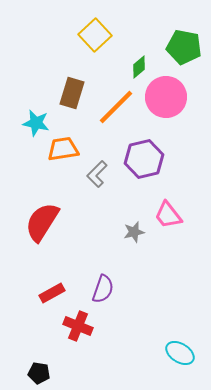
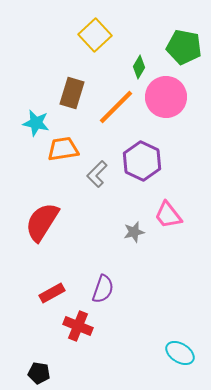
green diamond: rotated 20 degrees counterclockwise
purple hexagon: moved 2 px left, 2 px down; rotated 21 degrees counterclockwise
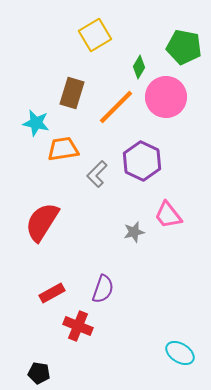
yellow square: rotated 12 degrees clockwise
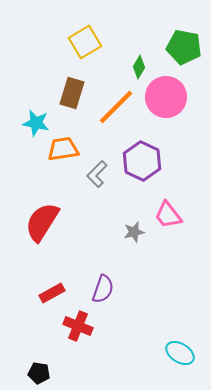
yellow square: moved 10 px left, 7 px down
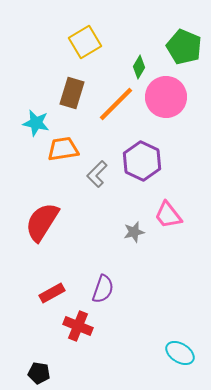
green pentagon: rotated 12 degrees clockwise
orange line: moved 3 px up
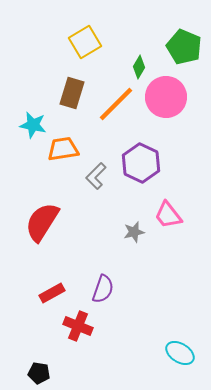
cyan star: moved 3 px left, 2 px down
purple hexagon: moved 1 px left, 2 px down
gray L-shape: moved 1 px left, 2 px down
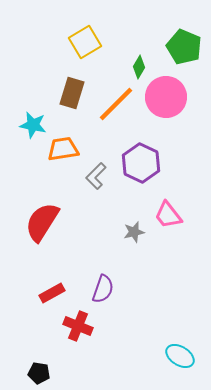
cyan ellipse: moved 3 px down
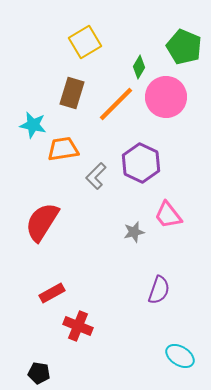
purple semicircle: moved 56 px right, 1 px down
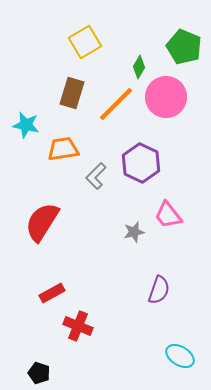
cyan star: moved 7 px left
black pentagon: rotated 10 degrees clockwise
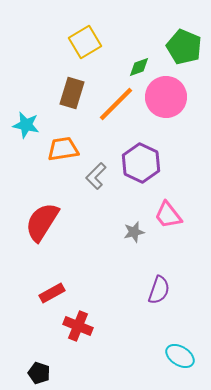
green diamond: rotated 40 degrees clockwise
